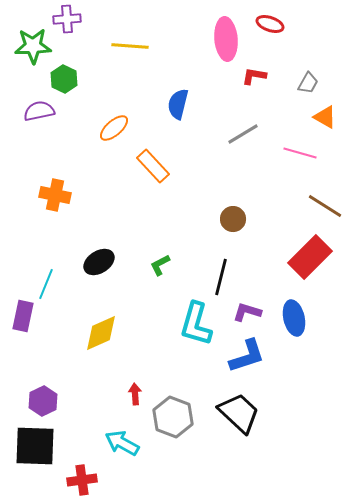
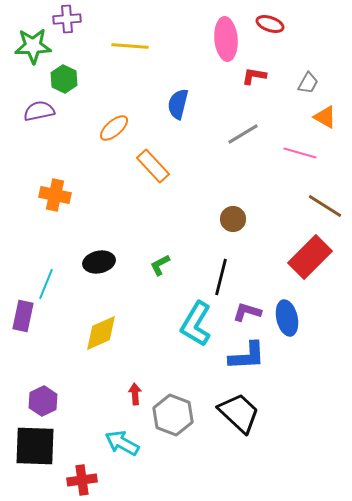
black ellipse: rotated 20 degrees clockwise
blue ellipse: moved 7 px left
cyan L-shape: rotated 15 degrees clockwise
blue L-shape: rotated 15 degrees clockwise
gray hexagon: moved 2 px up
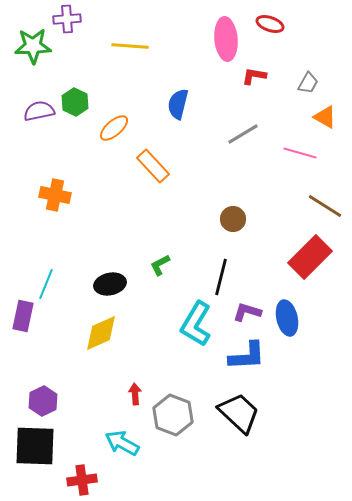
green hexagon: moved 11 px right, 23 px down
black ellipse: moved 11 px right, 22 px down
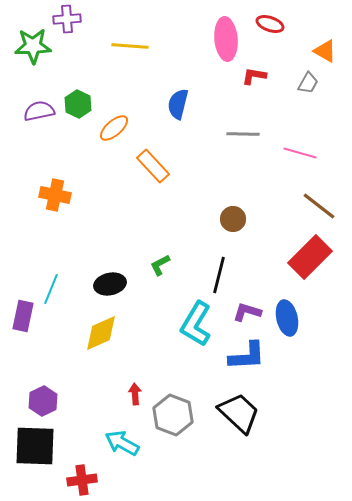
green hexagon: moved 3 px right, 2 px down
orange triangle: moved 66 px up
gray line: rotated 32 degrees clockwise
brown line: moved 6 px left; rotated 6 degrees clockwise
black line: moved 2 px left, 2 px up
cyan line: moved 5 px right, 5 px down
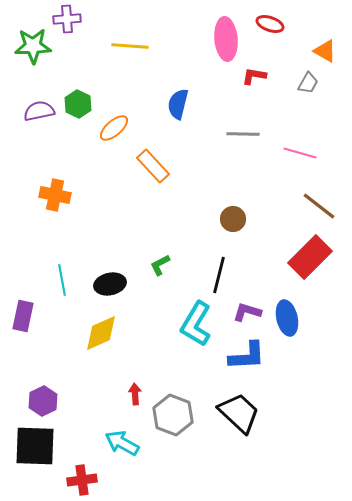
cyan line: moved 11 px right, 9 px up; rotated 32 degrees counterclockwise
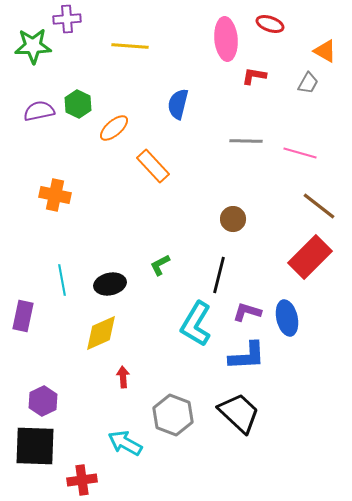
gray line: moved 3 px right, 7 px down
red arrow: moved 12 px left, 17 px up
cyan arrow: moved 3 px right
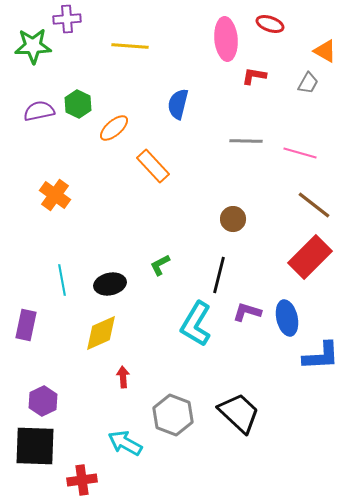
orange cross: rotated 24 degrees clockwise
brown line: moved 5 px left, 1 px up
purple rectangle: moved 3 px right, 9 px down
blue L-shape: moved 74 px right
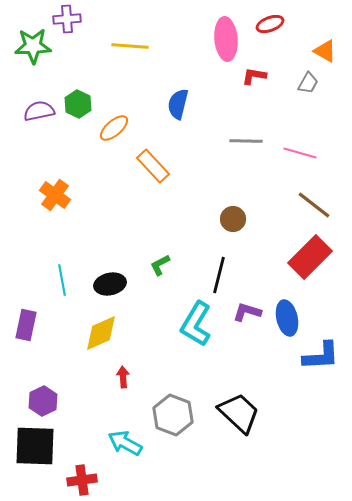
red ellipse: rotated 40 degrees counterclockwise
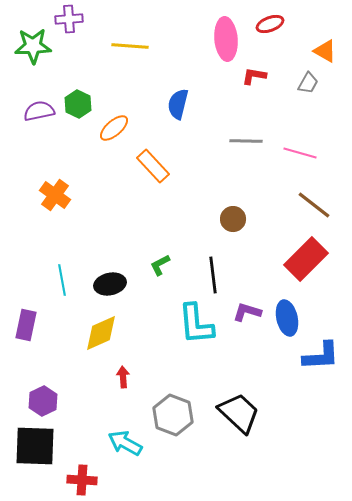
purple cross: moved 2 px right
red rectangle: moved 4 px left, 2 px down
black line: moved 6 px left; rotated 21 degrees counterclockwise
cyan L-shape: rotated 36 degrees counterclockwise
red cross: rotated 12 degrees clockwise
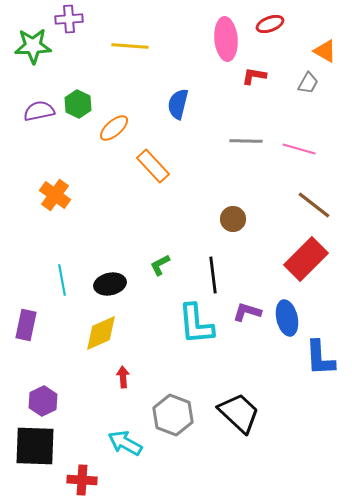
pink line: moved 1 px left, 4 px up
blue L-shape: moved 1 px left, 2 px down; rotated 90 degrees clockwise
